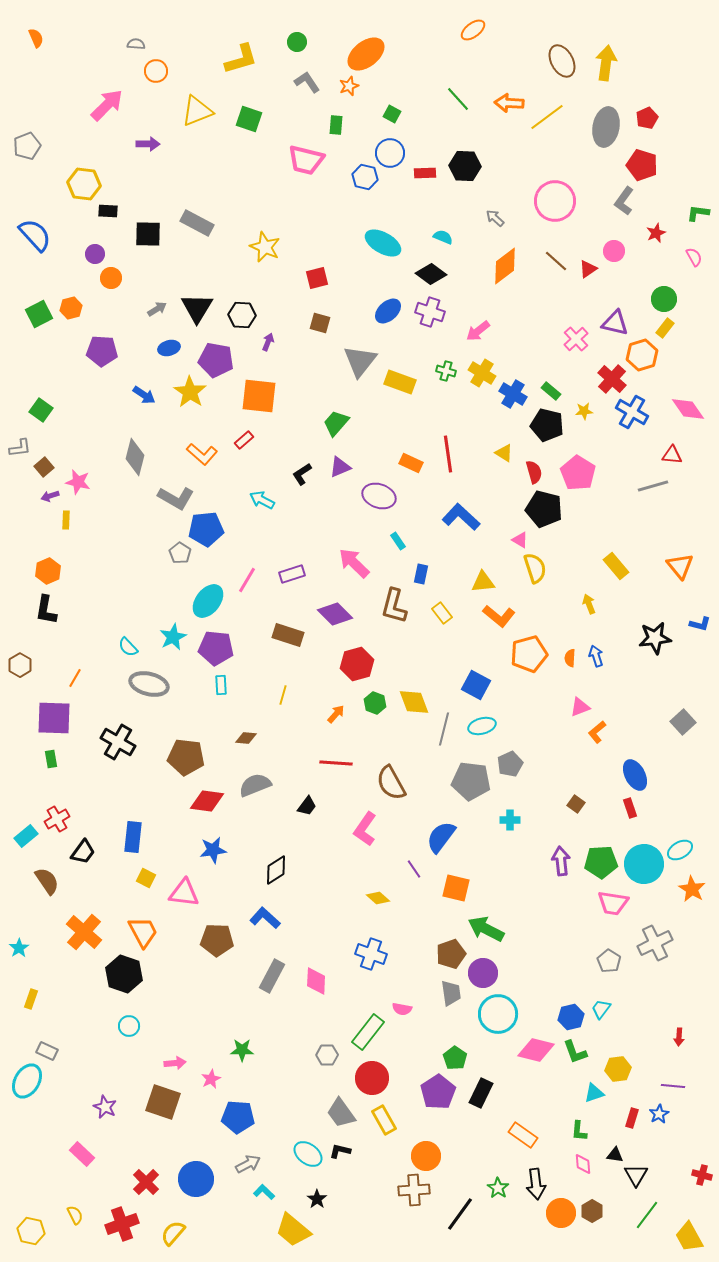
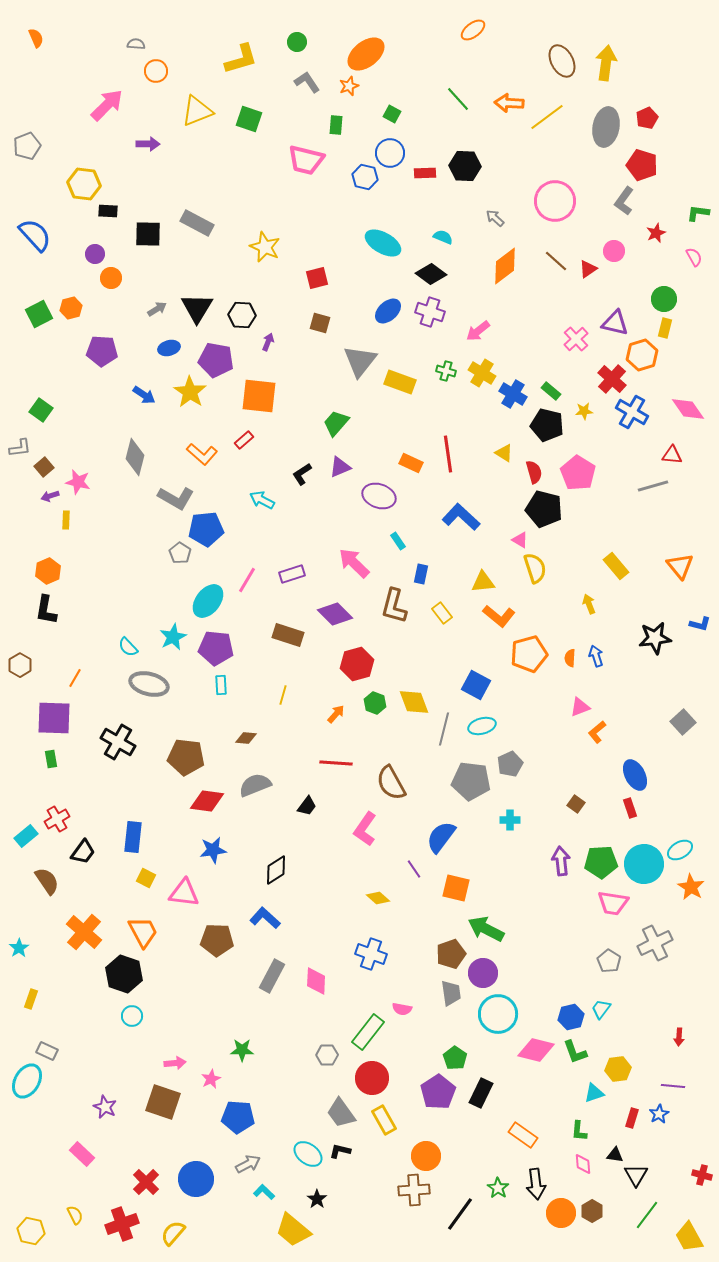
yellow rectangle at (665, 328): rotated 24 degrees counterclockwise
orange star at (692, 889): moved 1 px left, 2 px up
cyan circle at (129, 1026): moved 3 px right, 10 px up
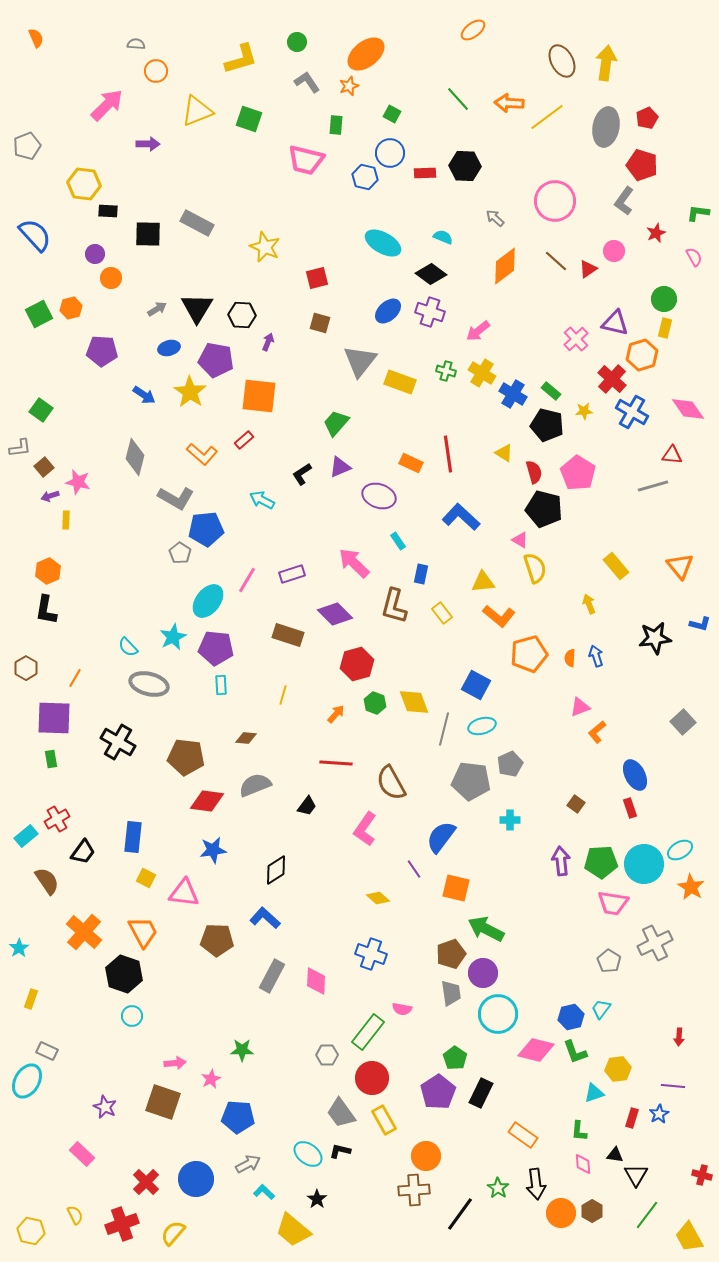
brown hexagon at (20, 665): moved 6 px right, 3 px down
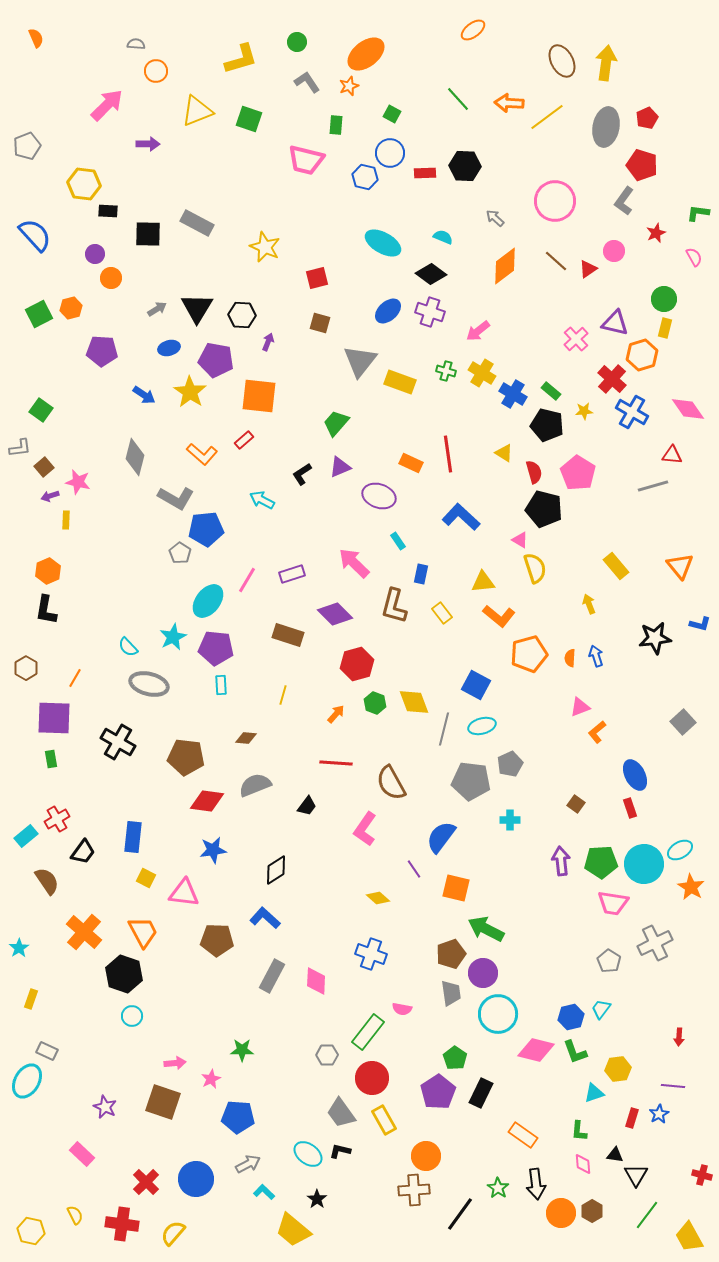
red cross at (122, 1224): rotated 28 degrees clockwise
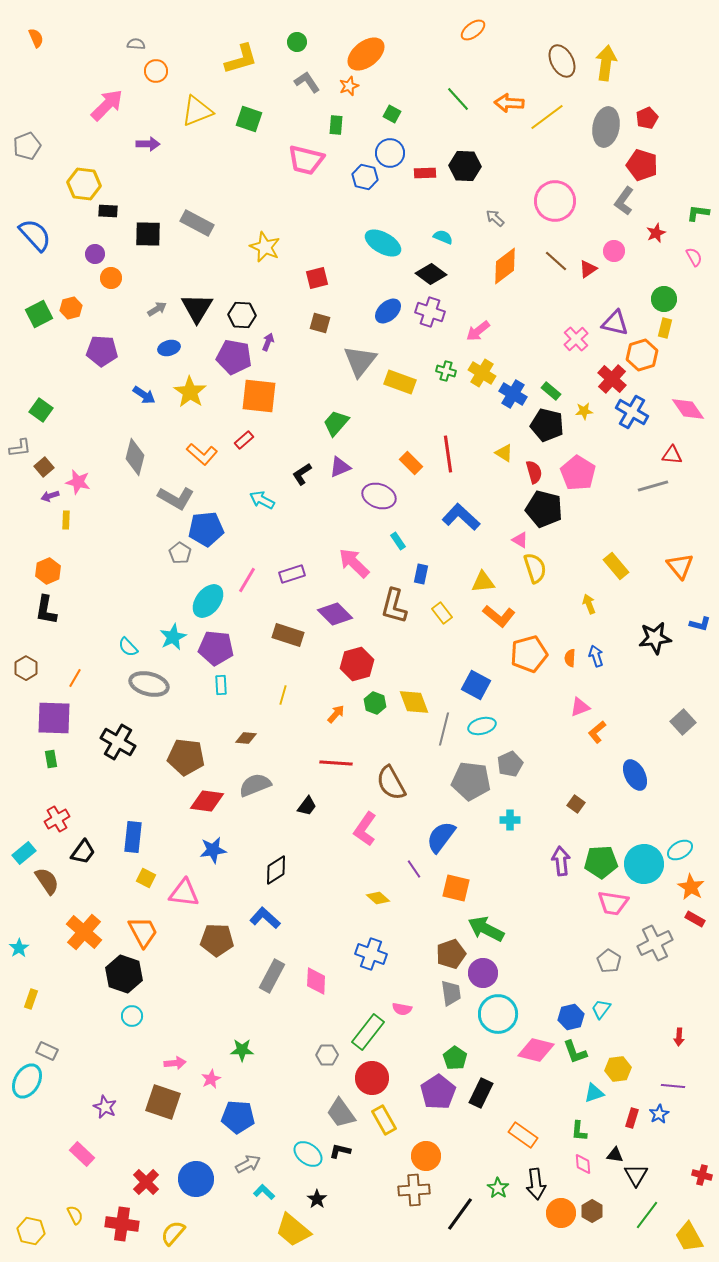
purple pentagon at (216, 360): moved 18 px right, 3 px up
orange rectangle at (411, 463): rotated 20 degrees clockwise
red rectangle at (630, 808): moved 65 px right, 111 px down; rotated 42 degrees counterclockwise
cyan rectangle at (26, 836): moved 2 px left, 17 px down
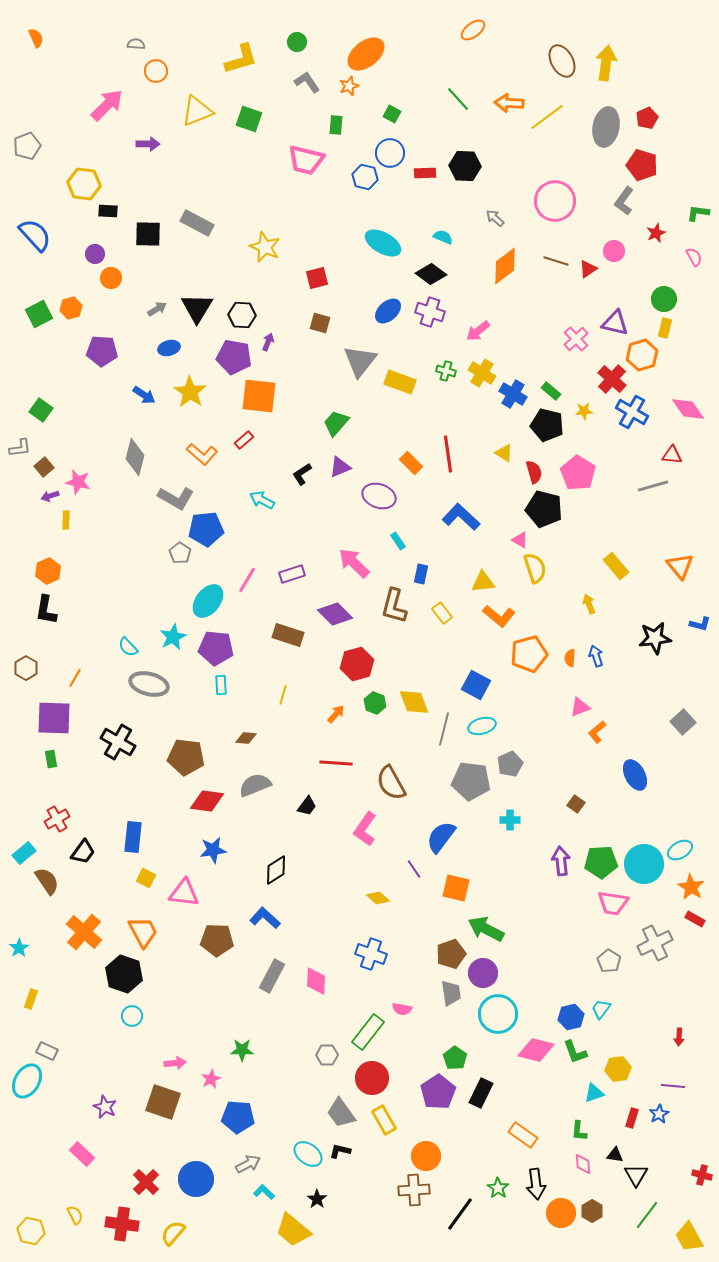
brown line at (556, 261): rotated 25 degrees counterclockwise
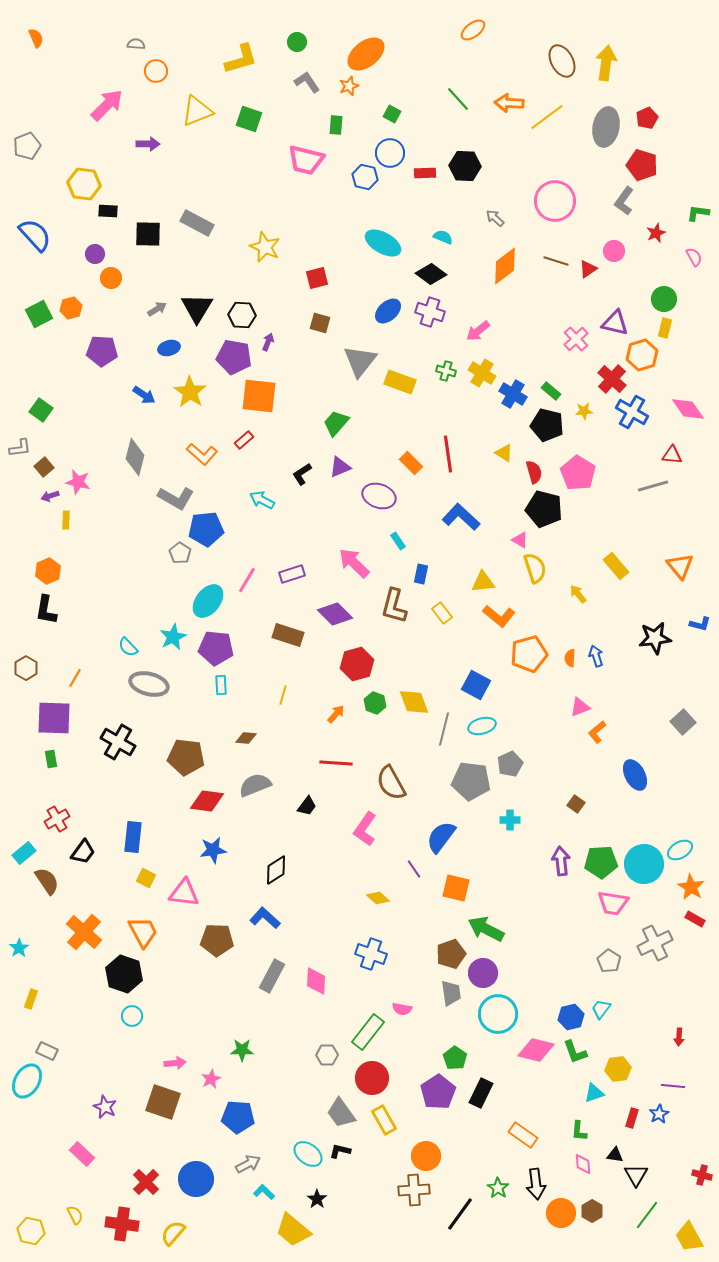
yellow arrow at (589, 604): moved 11 px left, 10 px up; rotated 18 degrees counterclockwise
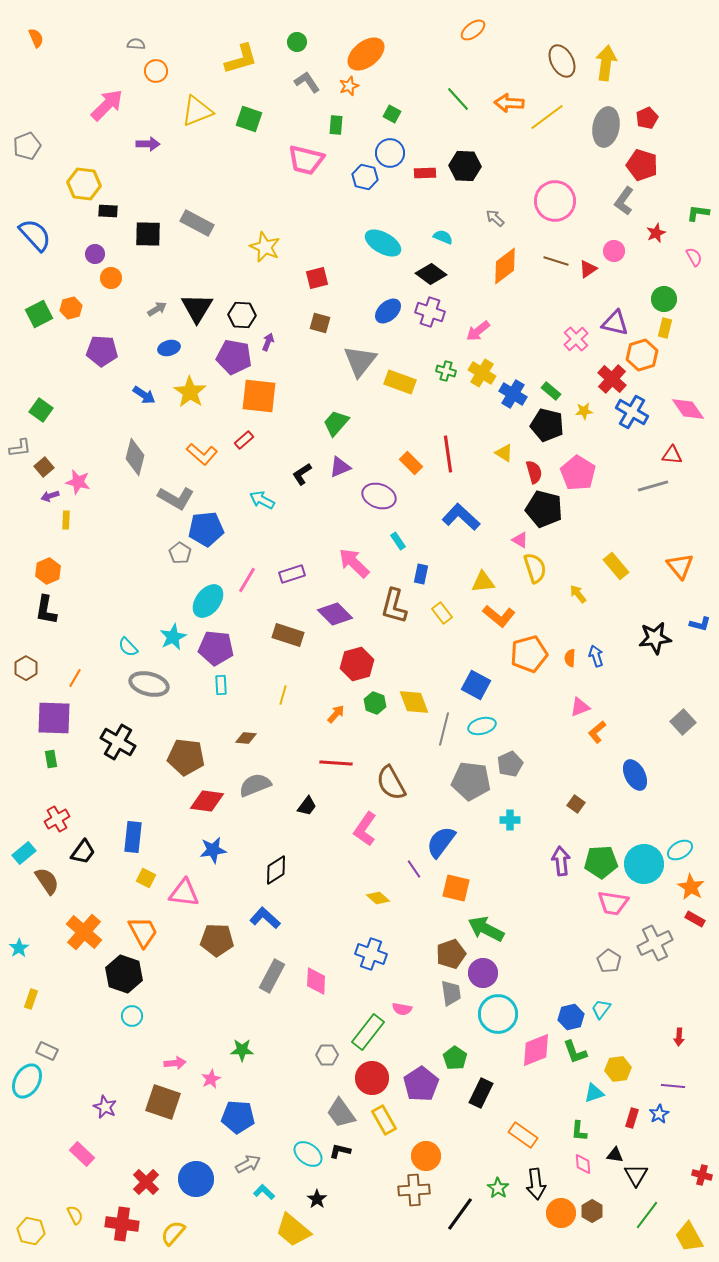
blue semicircle at (441, 837): moved 5 px down
pink diamond at (536, 1050): rotated 36 degrees counterclockwise
purple pentagon at (438, 1092): moved 17 px left, 8 px up
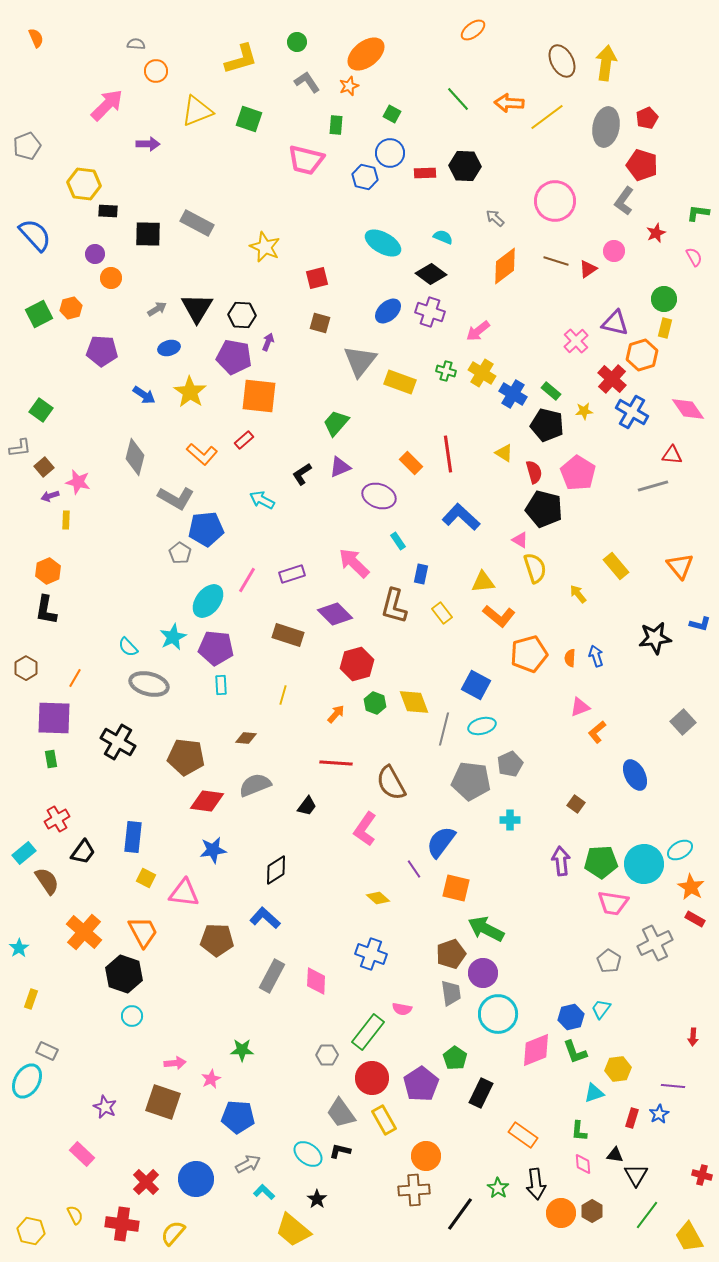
pink cross at (576, 339): moved 2 px down
red arrow at (679, 1037): moved 14 px right
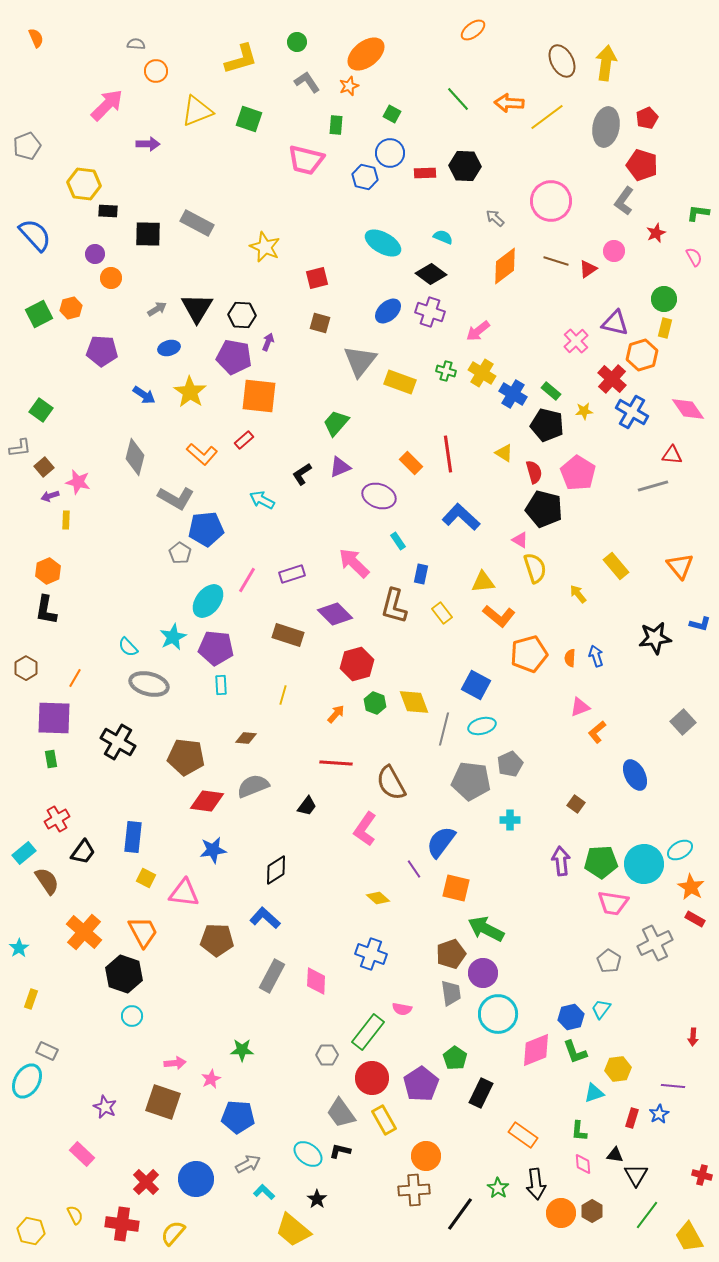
pink circle at (555, 201): moved 4 px left
gray semicircle at (255, 785): moved 2 px left, 1 px down
